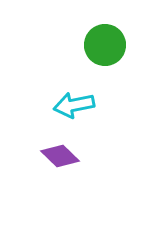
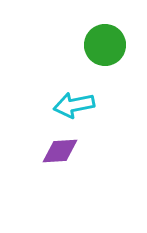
purple diamond: moved 5 px up; rotated 48 degrees counterclockwise
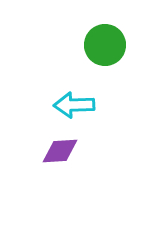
cyan arrow: rotated 9 degrees clockwise
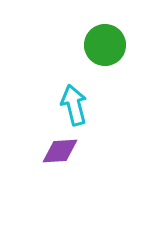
cyan arrow: rotated 78 degrees clockwise
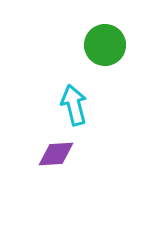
purple diamond: moved 4 px left, 3 px down
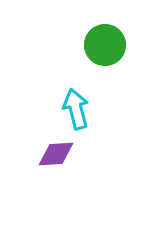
cyan arrow: moved 2 px right, 4 px down
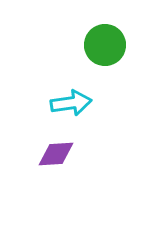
cyan arrow: moved 5 px left, 6 px up; rotated 96 degrees clockwise
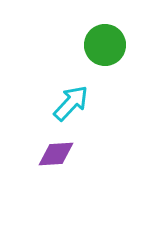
cyan arrow: rotated 39 degrees counterclockwise
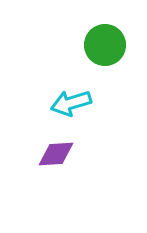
cyan arrow: rotated 150 degrees counterclockwise
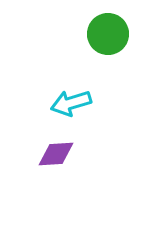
green circle: moved 3 px right, 11 px up
